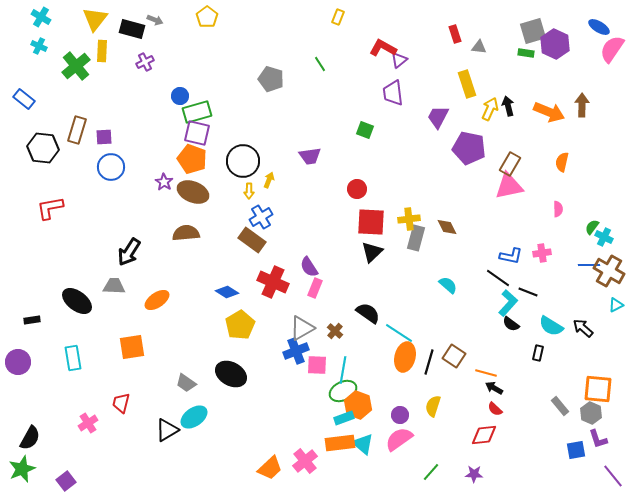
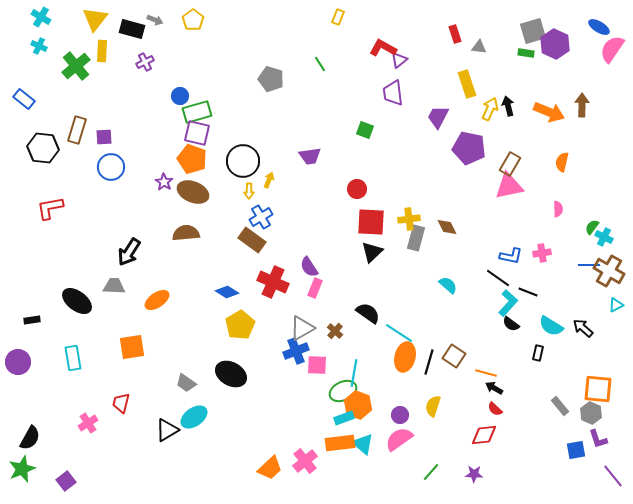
yellow pentagon at (207, 17): moved 14 px left, 3 px down
cyan line at (343, 370): moved 11 px right, 3 px down
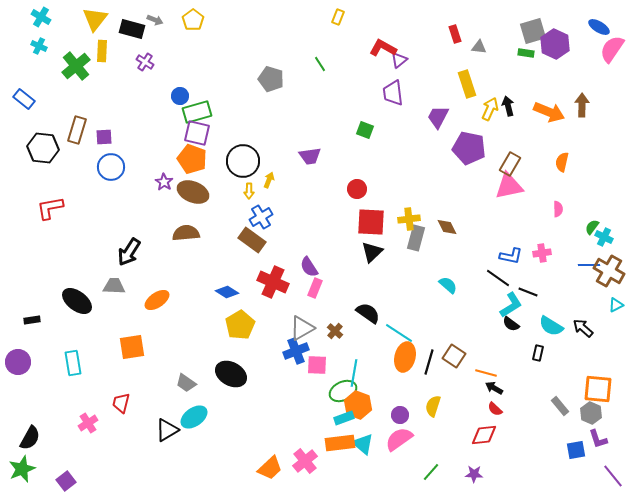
purple cross at (145, 62): rotated 30 degrees counterclockwise
cyan L-shape at (508, 303): moved 3 px right, 2 px down; rotated 16 degrees clockwise
cyan rectangle at (73, 358): moved 5 px down
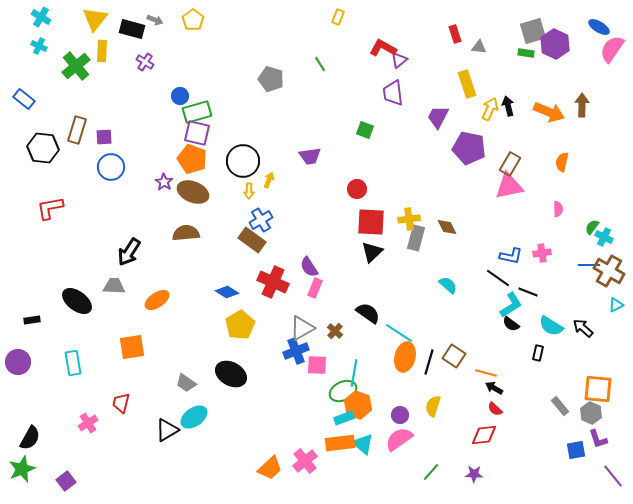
blue cross at (261, 217): moved 3 px down
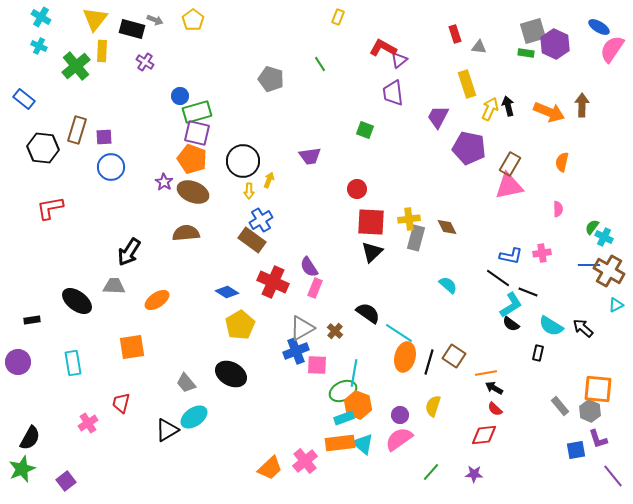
orange line at (486, 373): rotated 25 degrees counterclockwise
gray trapezoid at (186, 383): rotated 15 degrees clockwise
gray hexagon at (591, 413): moved 1 px left, 2 px up
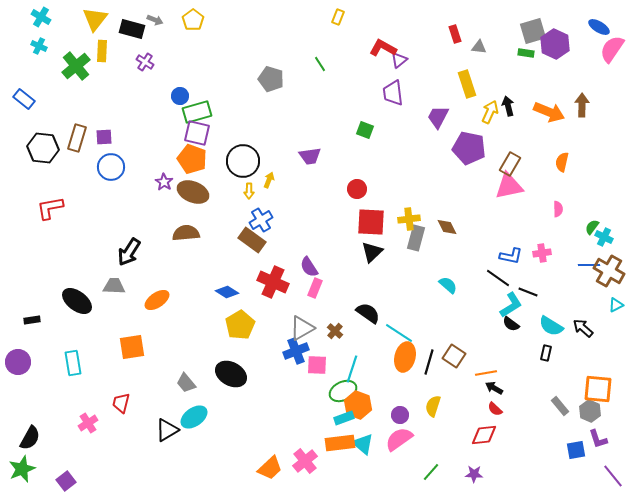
yellow arrow at (490, 109): moved 3 px down
brown rectangle at (77, 130): moved 8 px down
black rectangle at (538, 353): moved 8 px right
cyan line at (354, 373): moved 2 px left, 4 px up; rotated 8 degrees clockwise
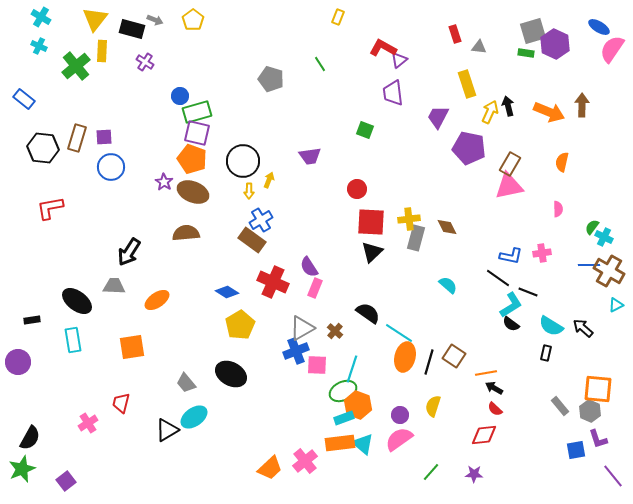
cyan rectangle at (73, 363): moved 23 px up
